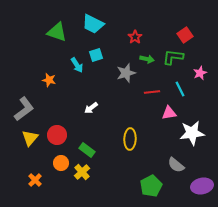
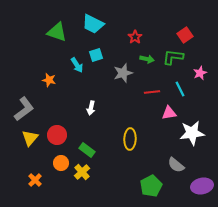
gray star: moved 3 px left
white arrow: rotated 40 degrees counterclockwise
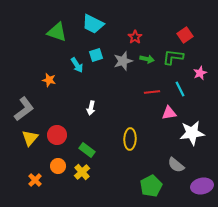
gray star: moved 12 px up
orange circle: moved 3 px left, 3 px down
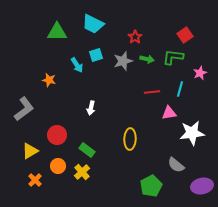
green triangle: rotated 20 degrees counterclockwise
cyan line: rotated 42 degrees clockwise
yellow triangle: moved 13 px down; rotated 18 degrees clockwise
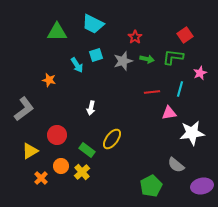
yellow ellipse: moved 18 px left; rotated 35 degrees clockwise
orange circle: moved 3 px right
orange cross: moved 6 px right, 2 px up
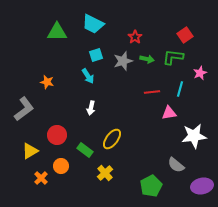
cyan arrow: moved 11 px right, 11 px down
orange star: moved 2 px left, 2 px down
white star: moved 2 px right, 3 px down
green rectangle: moved 2 px left
yellow cross: moved 23 px right, 1 px down
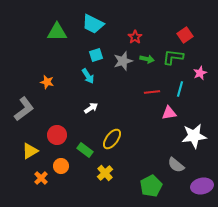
white arrow: rotated 136 degrees counterclockwise
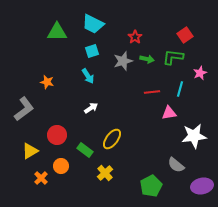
cyan square: moved 4 px left, 4 px up
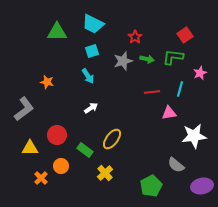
yellow triangle: moved 3 px up; rotated 30 degrees clockwise
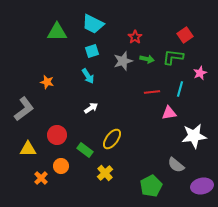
yellow triangle: moved 2 px left, 1 px down
